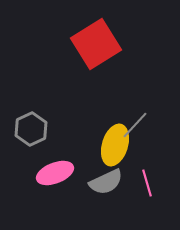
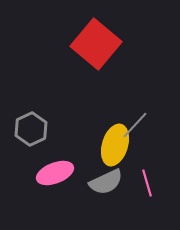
red square: rotated 18 degrees counterclockwise
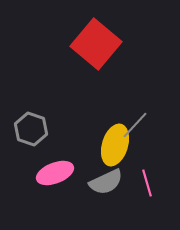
gray hexagon: rotated 16 degrees counterclockwise
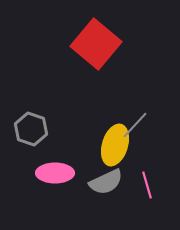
pink ellipse: rotated 21 degrees clockwise
pink line: moved 2 px down
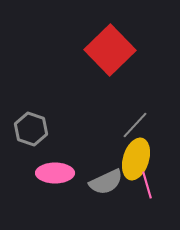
red square: moved 14 px right, 6 px down; rotated 6 degrees clockwise
yellow ellipse: moved 21 px right, 14 px down
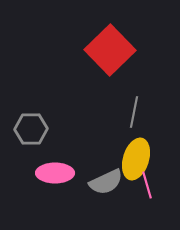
gray line: moved 1 px left, 13 px up; rotated 32 degrees counterclockwise
gray hexagon: rotated 20 degrees counterclockwise
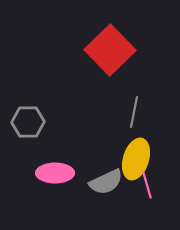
gray hexagon: moved 3 px left, 7 px up
